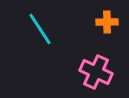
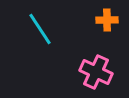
orange cross: moved 2 px up
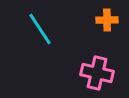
pink cross: moved 1 px right, 1 px down; rotated 12 degrees counterclockwise
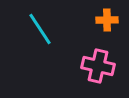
pink cross: moved 1 px right, 7 px up
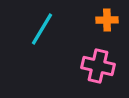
cyan line: moved 2 px right; rotated 64 degrees clockwise
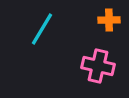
orange cross: moved 2 px right
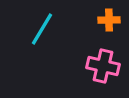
pink cross: moved 5 px right
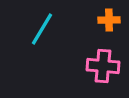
pink cross: rotated 8 degrees counterclockwise
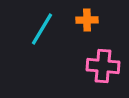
orange cross: moved 22 px left
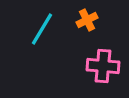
orange cross: rotated 25 degrees counterclockwise
